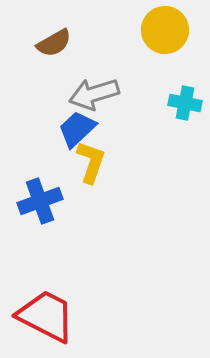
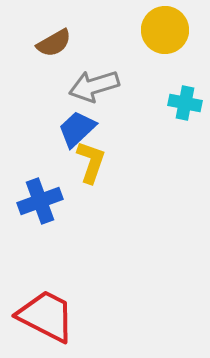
gray arrow: moved 8 px up
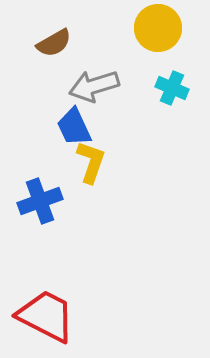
yellow circle: moved 7 px left, 2 px up
cyan cross: moved 13 px left, 15 px up; rotated 12 degrees clockwise
blue trapezoid: moved 3 px left, 2 px up; rotated 72 degrees counterclockwise
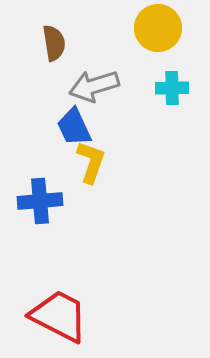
brown semicircle: rotated 69 degrees counterclockwise
cyan cross: rotated 24 degrees counterclockwise
blue cross: rotated 15 degrees clockwise
red trapezoid: moved 13 px right
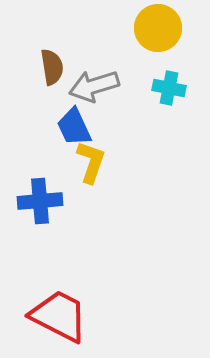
brown semicircle: moved 2 px left, 24 px down
cyan cross: moved 3 px left; rotated 12 degrees clockwise
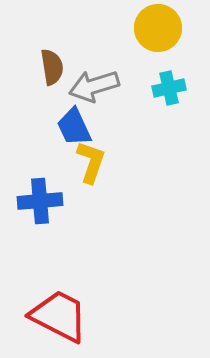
cyan cross: rotated 24 degrees counterclockwise
